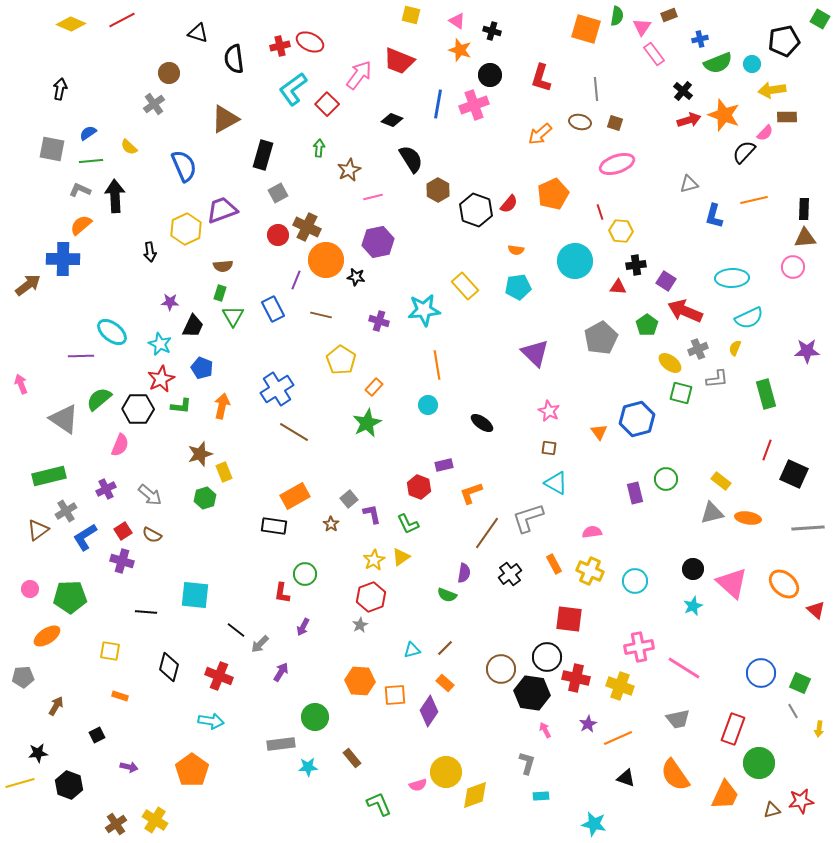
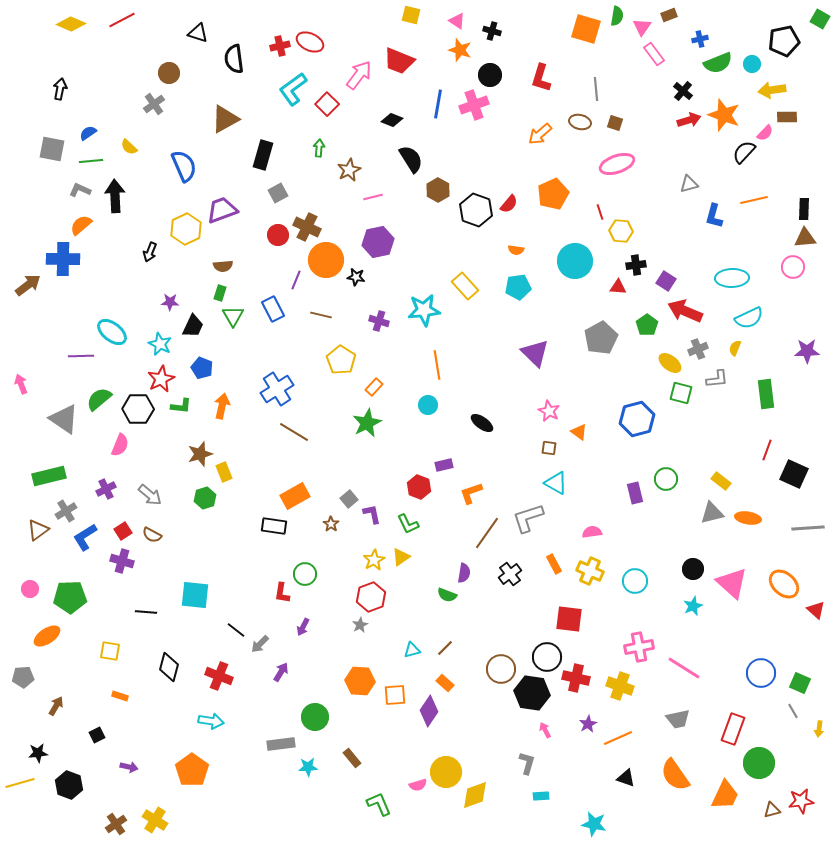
black arrow at (150, 252): rotated 30 degrees clockwise
green rectangle at (766, 394): rotated 8 degrees clockwise
orange triangle at (599, 432): moved 20 px left; rotated 18 degrees counterclockwise
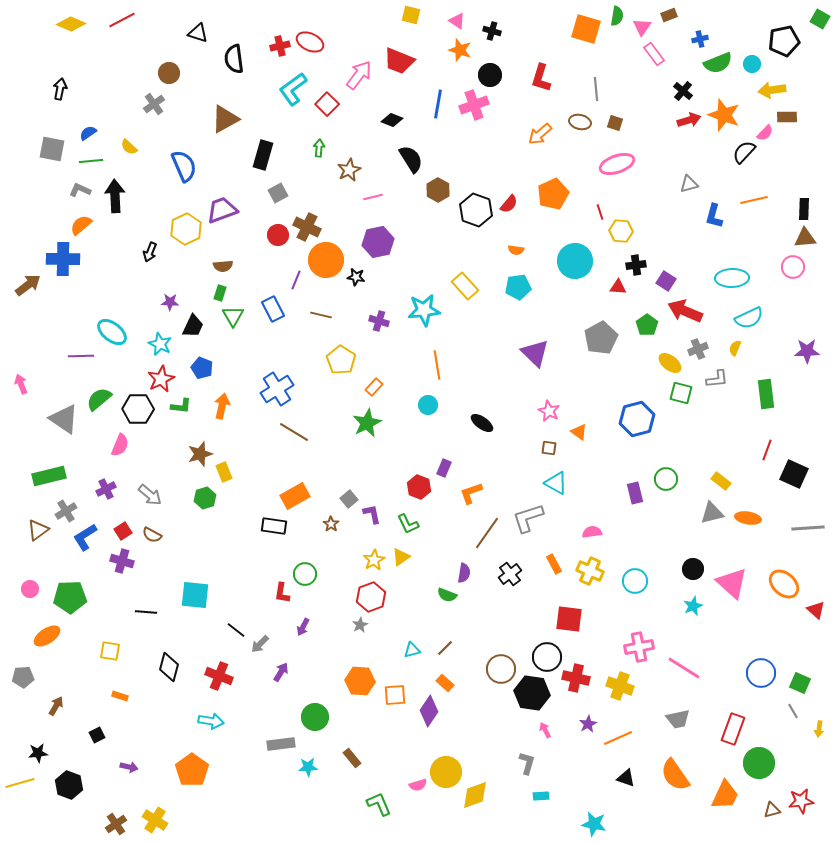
purple rectangle at (444, 465): moved 3 px down; rotated 54 degrees counterclockwise
